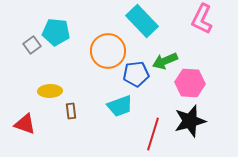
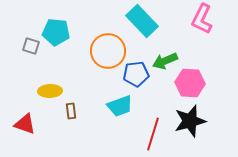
gray square: moved 1 px left, 1 px down; rotated 36 degrees counterclockwise
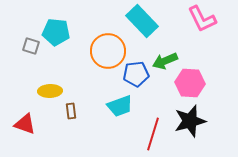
pink L-shape: rotated 52 degrees counterclockwise
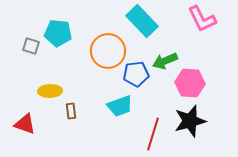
cyan pentagon: moved 2 px right, 1 px down
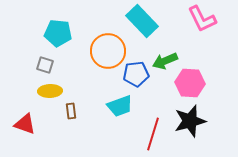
gray square: moved 14 px right, 19 px down
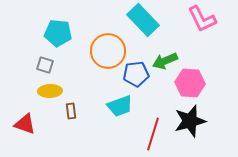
cyan rectangle: moved 1 px right, 1 px up
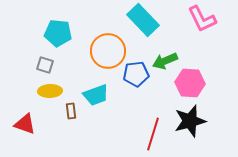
cyan trapezoid: moved 24 px left, 11 px up
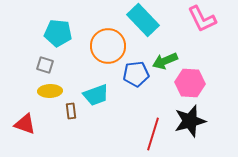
orange circle: moved 5 px up
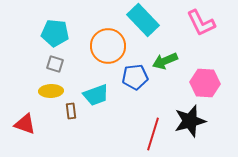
pink L-shape: moved 1 px left, 4 px down
cyan pentagon: moved 3 px left
gray square: moved 10 px right, 1 px up
blue pentagon: moved 1 px left, 3 px down
pink hexagon: moved 15 px right
yellow ellipse: moved 1 px right
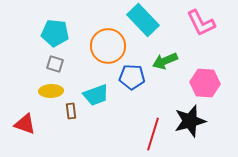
blue pentagon: moved 3 px left; rotated 10 degrees clockwise
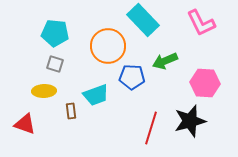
yellow ellipse: moved 7 px left
red line: moved 2 px left, 6 px up
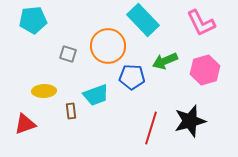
cyan pentagon: moved 22 px left, 13 px up; rotated 12 degrees counterclockwise
gray square: moved 13 px right, 10 px up
pink hexagon: moved 13 px up; rotated 20 degrees counterclockwise
red triangle: rotated 40 degrees counterclockwise
